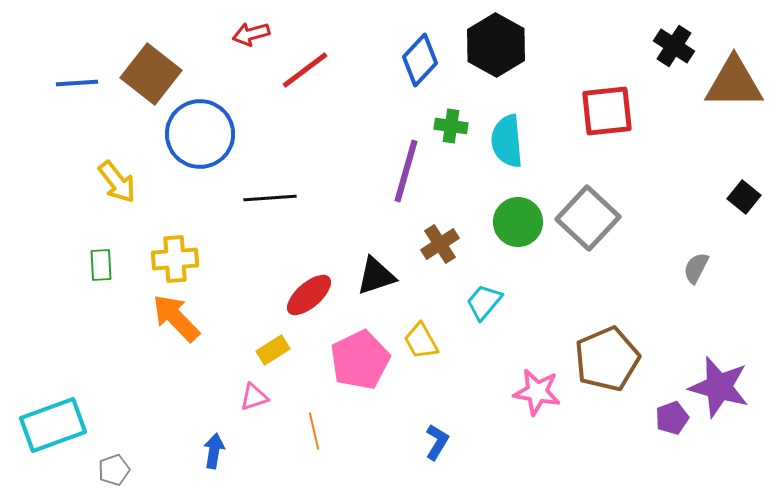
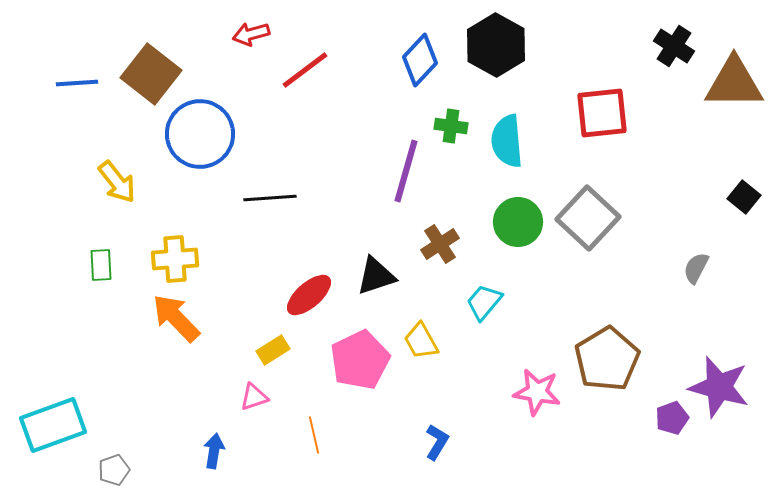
red square: moved 5 px left, 2 px down
brown pentagon: rotated 8 degrees counterclockwise
orange line: moved 4 px down
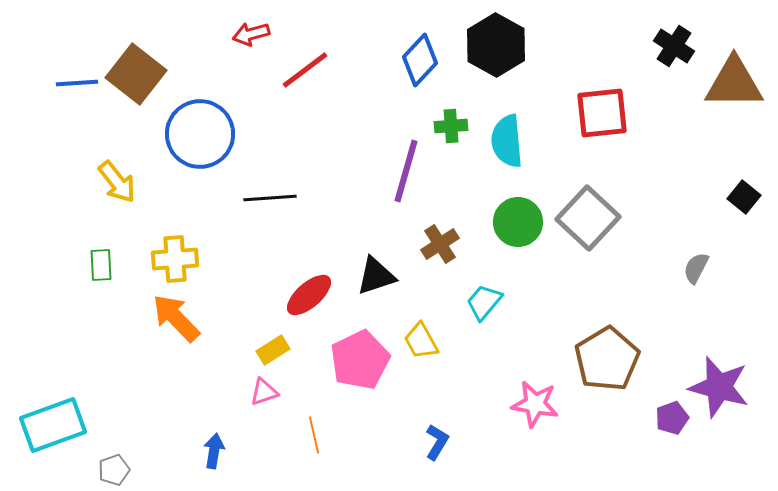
brown square: moved 15 px left
green cross: rotated 12 degrees counterclockwise
pink star: moved 2 px left, 12 px down
pink triangle: moved 10 px right, 5 px up
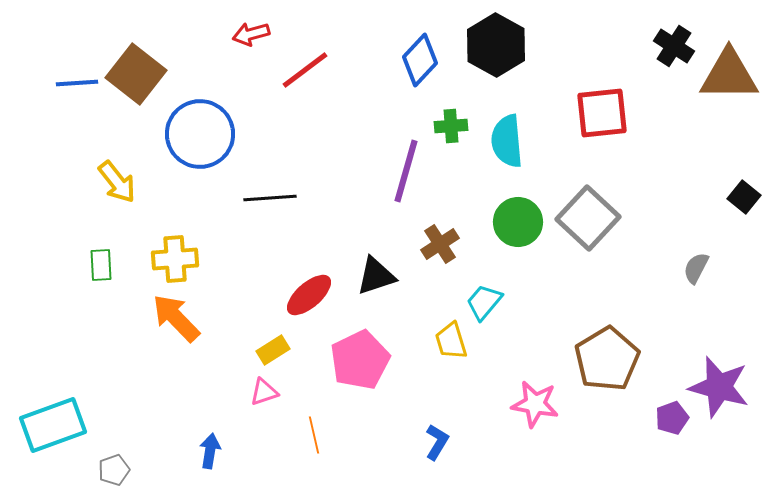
brown triangle: moved 5 px left, 8 px up
yellow trapezoid: moved 30 px right; rotated 12 degrees clockwise
blue arrow: moved 4 px left
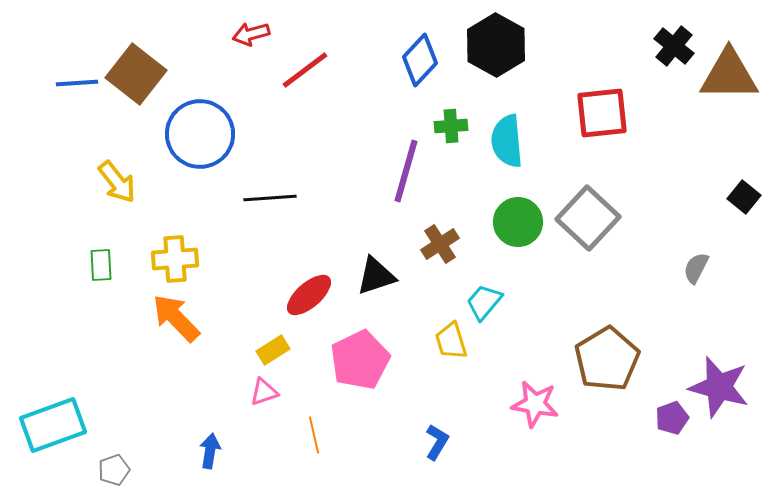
black cross: rotated 6 degrees clockwise
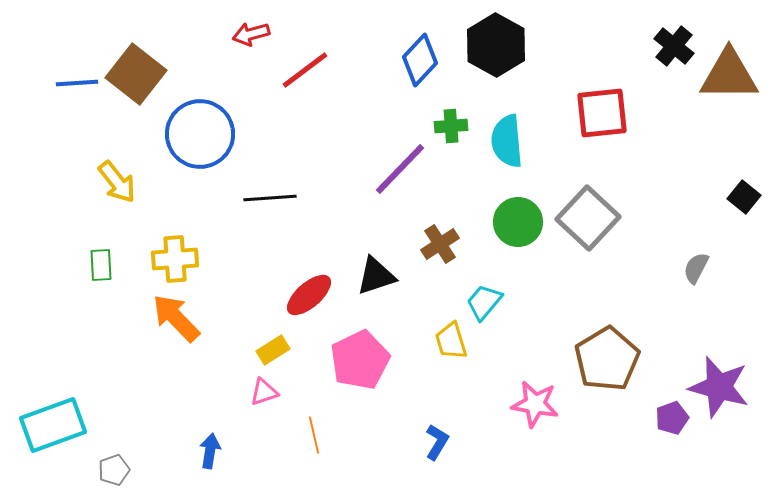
purple line: moved 6 px left, 2 px up; rotated 28 degrees clockwise
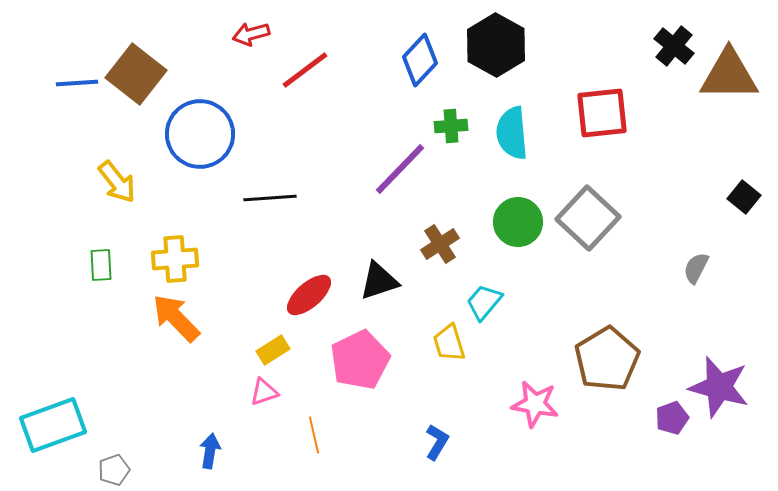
cyan semicircle: moved 5 px right, 8 px up
black triangle: moved 3 px right, 5 px down
yellow trapezoid: moved 2 px left, 2 px down
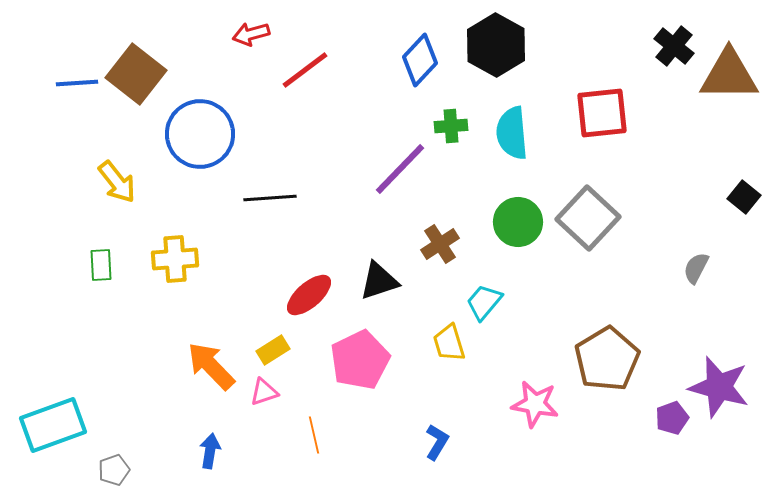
orange arrow: moved 35 px right, 48 px down
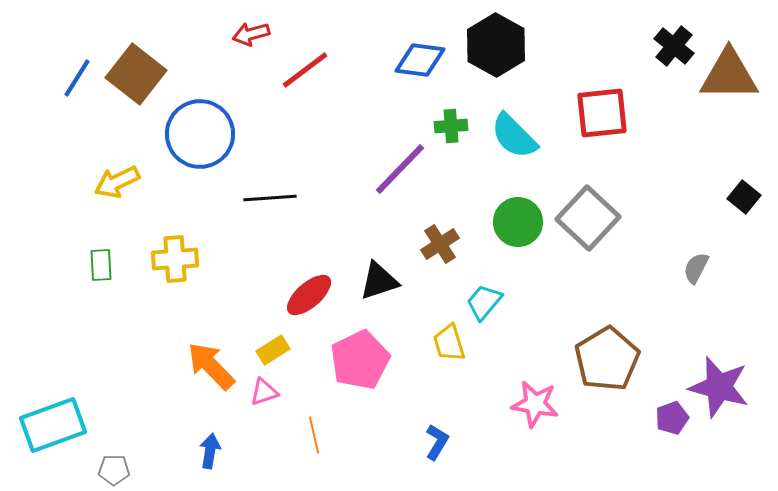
blue diamond: rotated 54 degrees clockwise
blue line: moved 5 px up; rotated 54 degrees counterclockwise
cyan semicircle: moved 2 px right, 3 px down; rotated 40 degrees counterclockwise
yellow arrow: rotated 102 degrees clockwise
gray pentagon: rotated 20 degrees clockwise
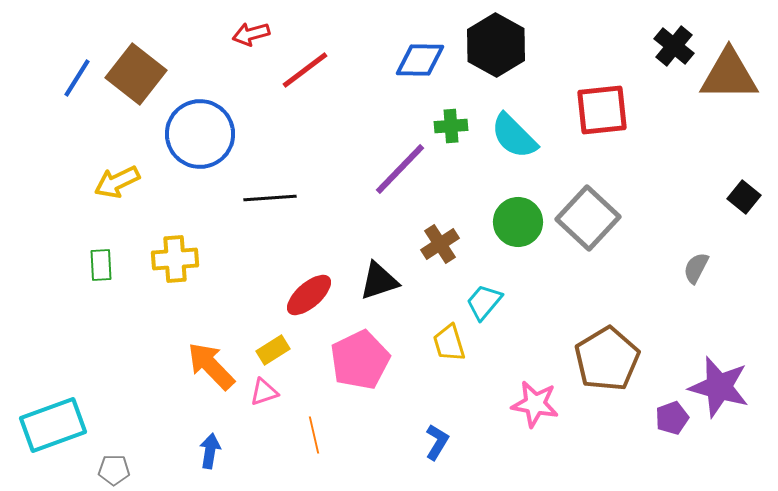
blue diamond: rotated 6 degrees counterclockwise
red square: moved 3 px up
